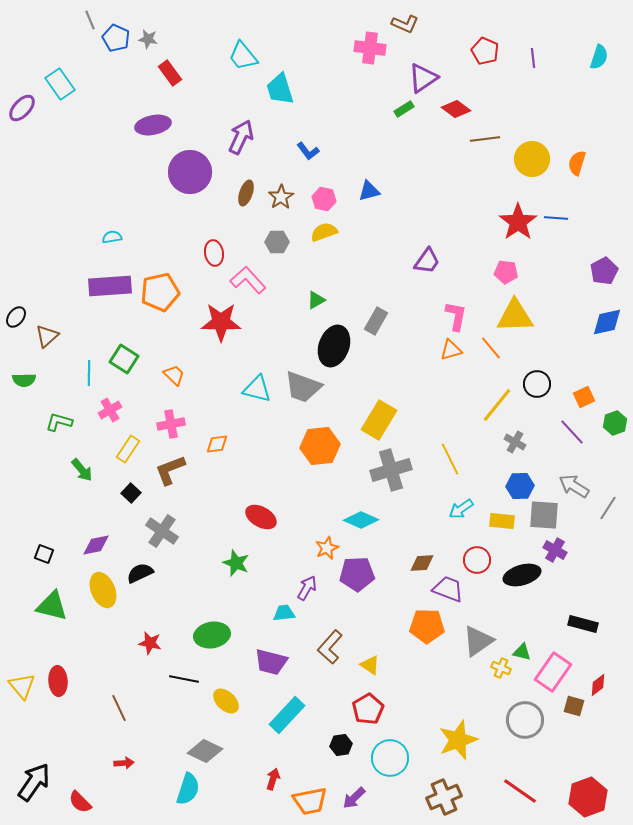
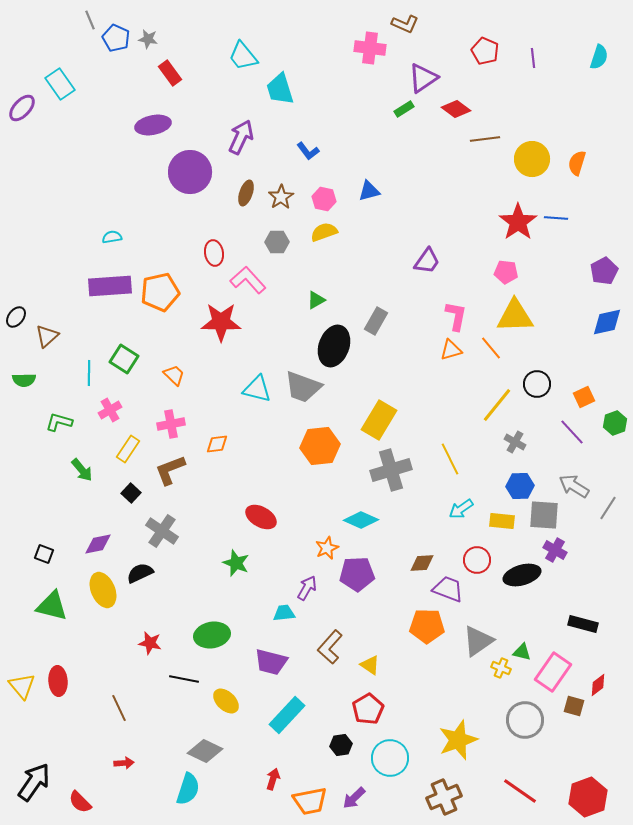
purple diamond at (96, 545): moved 2 px right, 1 px up
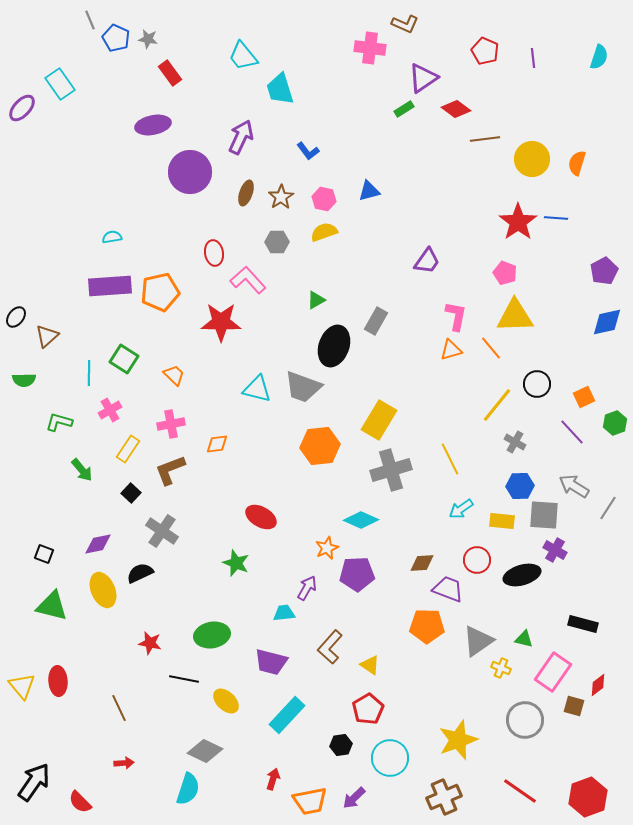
pink pentagon at (506, 272): moved 1 px left, 1 px down; rotated 15 degrees clockwise
green triangle at (522, 652): moved 2 px right, 13 px up
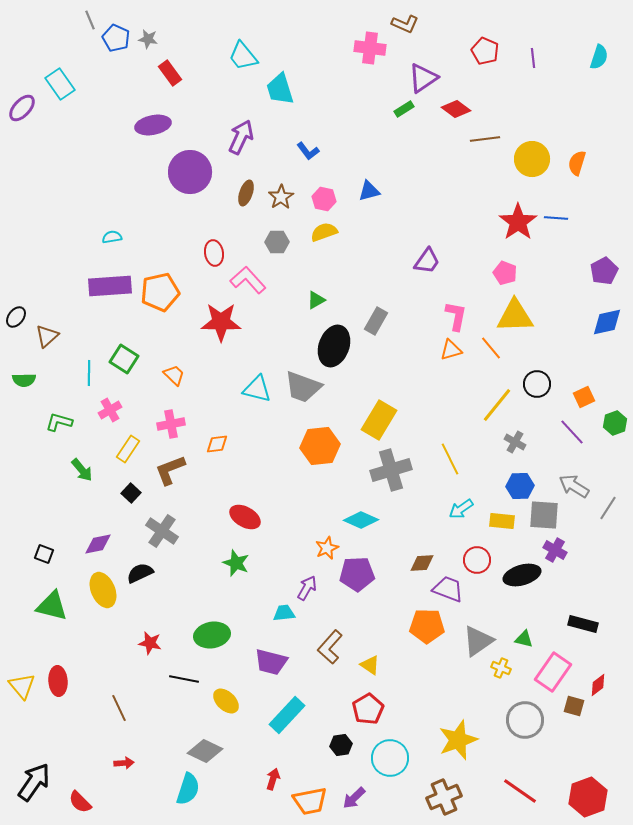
red ellipse at (261, 517): moved 16 px left
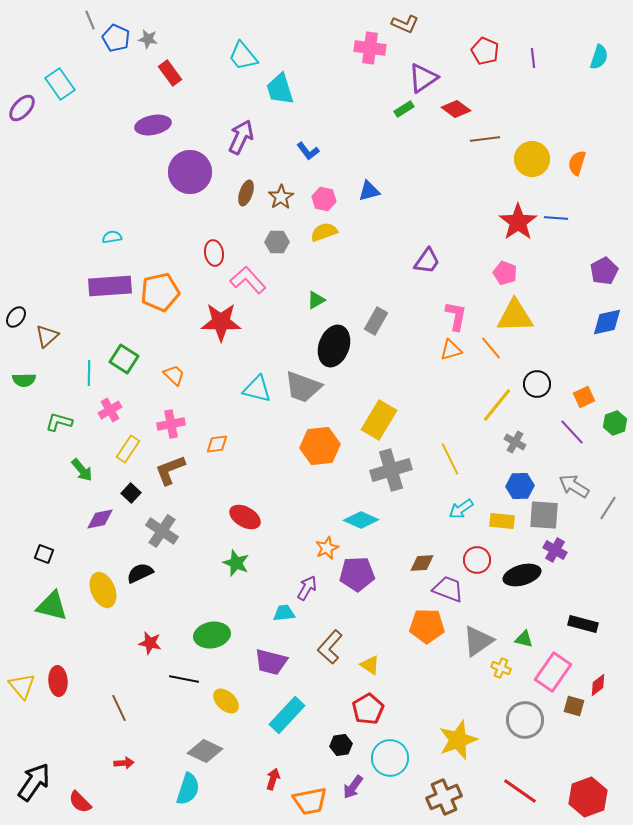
purple diamond at (98, 544): moved 2 px right, 25 px up
purple arrow at (354, 798): moved 1 px left, 11 px up; rotated 10 degrees counterclockwise
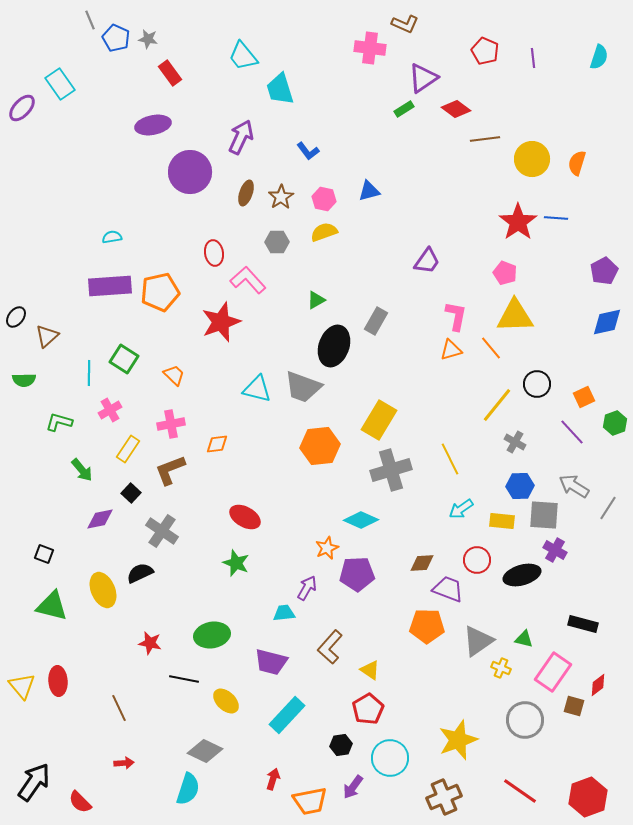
red star at (221, 322): rotated 21 degrees counterclockwise
yellow triangle at (370, 665): moved 5 px down
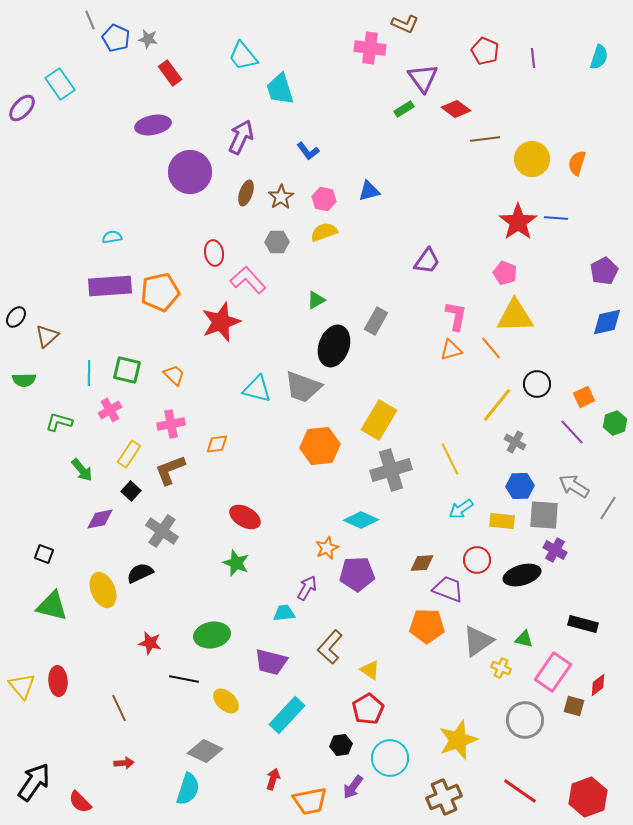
purple triangle at (423, 78): rotated 32 degrees counterclockwise
green square at (124, 359): moved 3 px right, 11 px down; rotated 20 degrees counterclockwise
yellow rectangle at (128, 449): moved 1 px right, 5 px down
black square at (131, 493): moved 2 px up
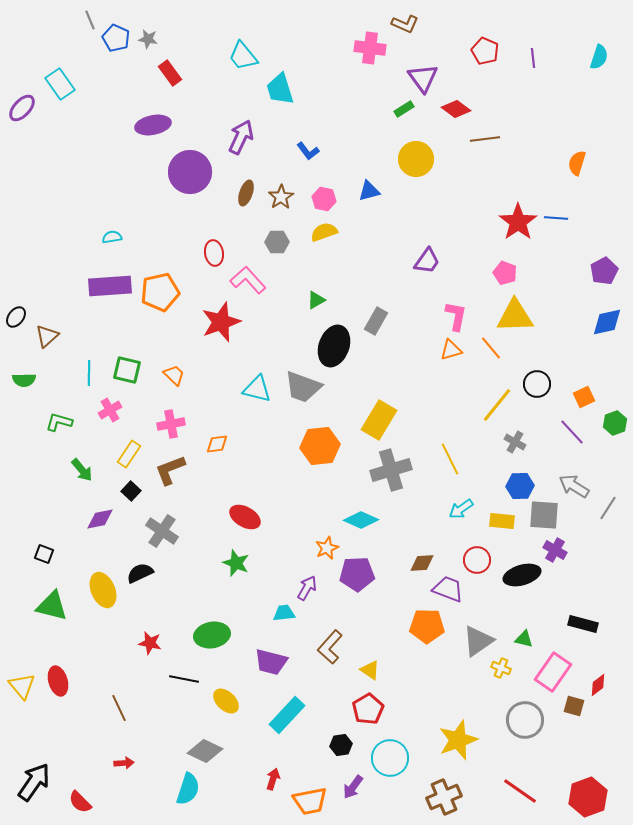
yellow circle at (532, 159): moved 116 px left
red ellipse at (58, 681): rotated 12 degrees counterclockwise
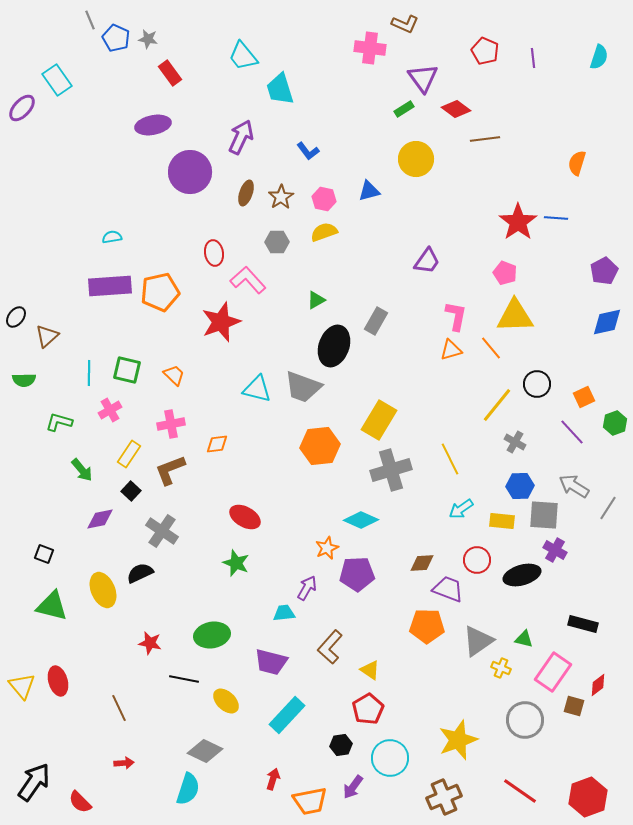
cyan rectangle at (60, 84): moved 3 px left, 4 px up
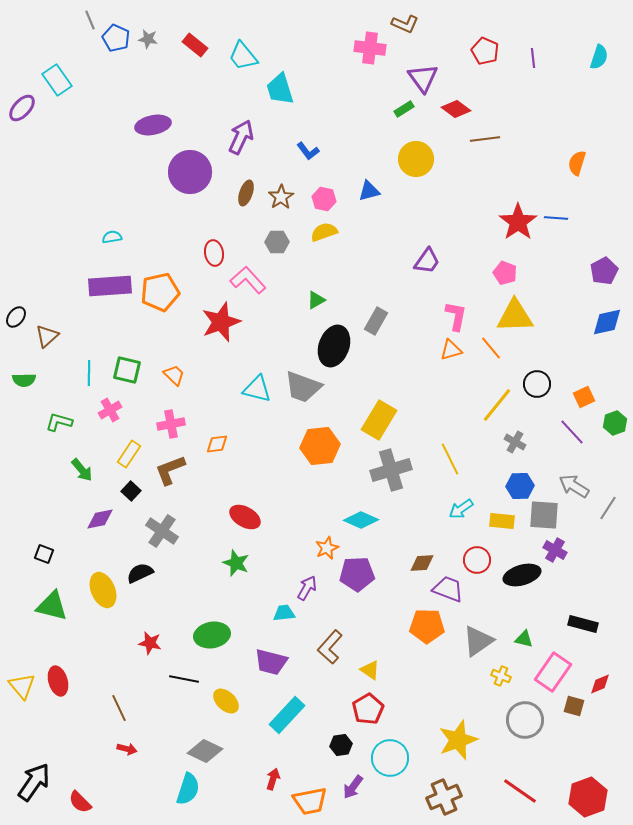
red rectangle at (170, 73): moved 25 px right, 28 px up; rotated 15 degrees counterclockwise
yellow cross at (501, 668): moved 8 px down
red diamond at (598, 685): moved 2 px right, 1 px up; rotated 15 degrees clockwise
red arrow at (124, 763): moved 3 px right, 14 px up; rotated 18 degrees clockwise
